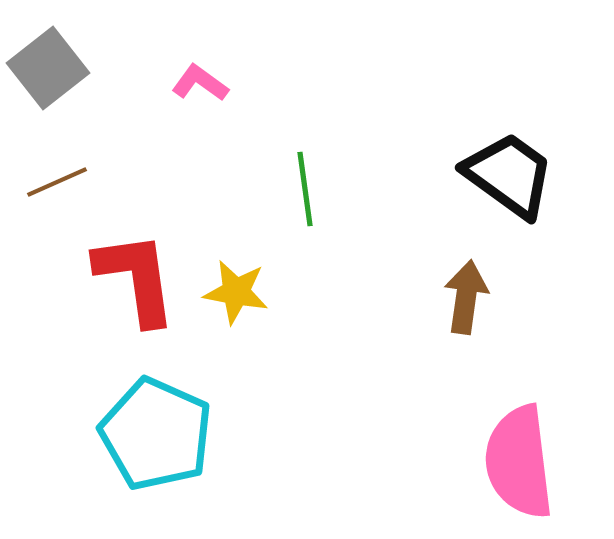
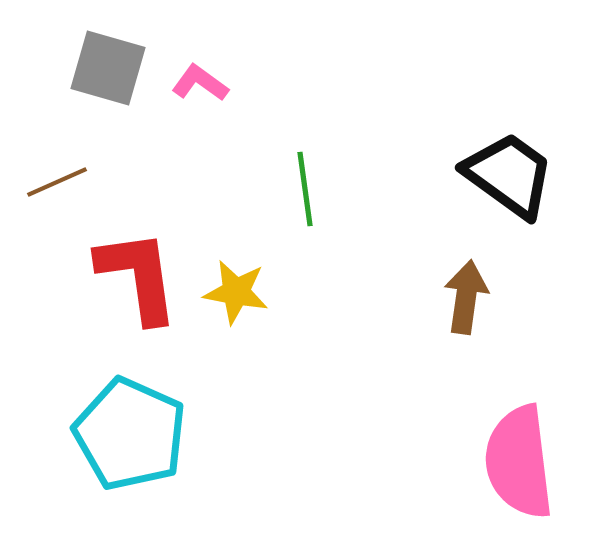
gray square: moved 60 px right; rotated 36 degrees counterclockwise
red L-shape: moved 2 px right, 2 px up
cyan pentagon: moved 26 px left
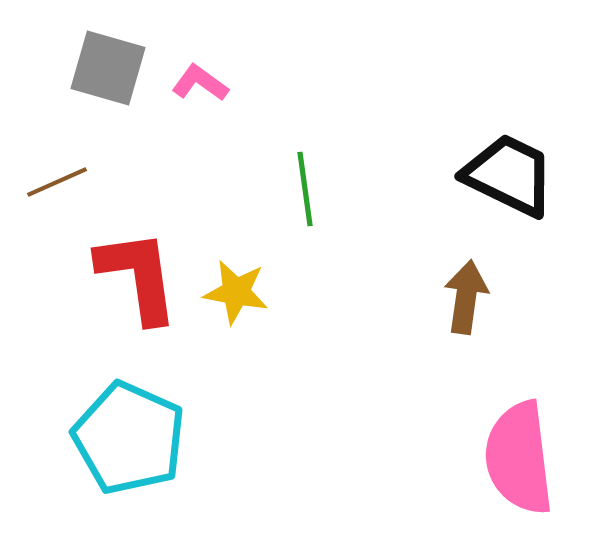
black trapezoid: rotated 10 degrees counterclockwise
cyan pentagon: moved 1 px left, 4 px down
pink semicircle: moved 4 px up
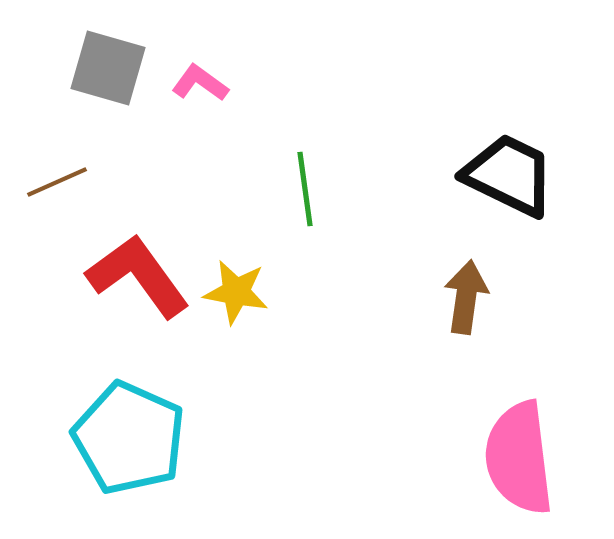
red L-shape: rotated 28 degrees counterclockwise
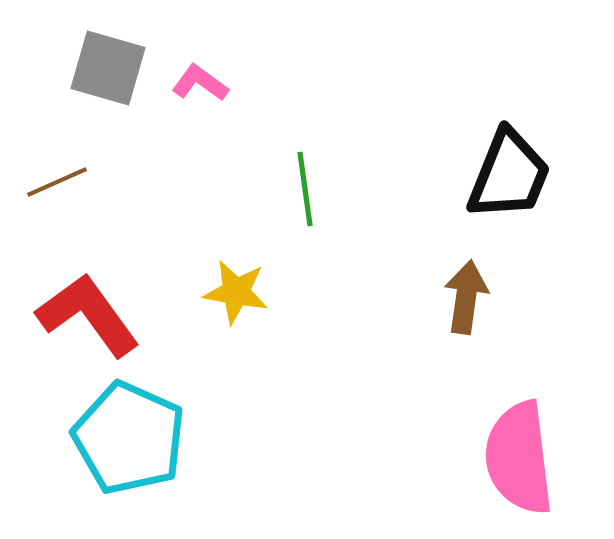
black trapezoid: rotated 86 degrees clockwise
red L-shape: moved 50 px left, 39 px down
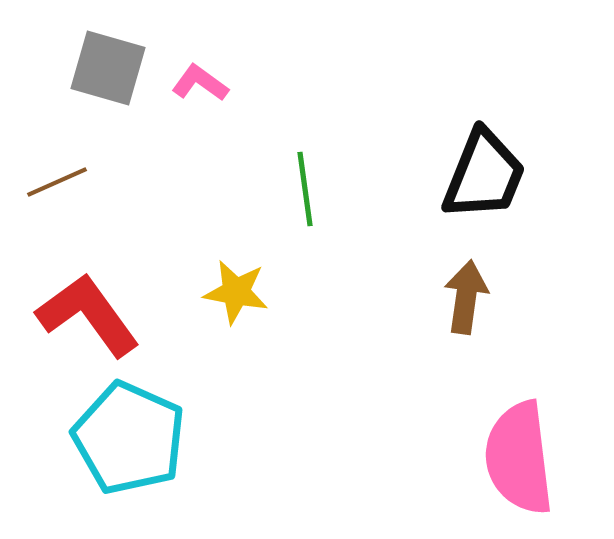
black trapezoid: moved 25 px left
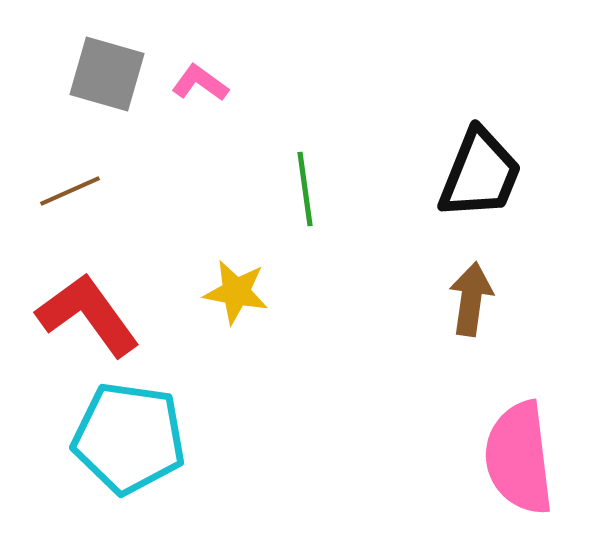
gray square: moved 1 px left, 6 px down
black trapezoid: moved 4 px left, 1 px up
brown line: moved 13 px right, 9 px down
brown arrow: moved 5 px right, 2 px down
cyan pentagon: rotated 16 degrees counterclockwise
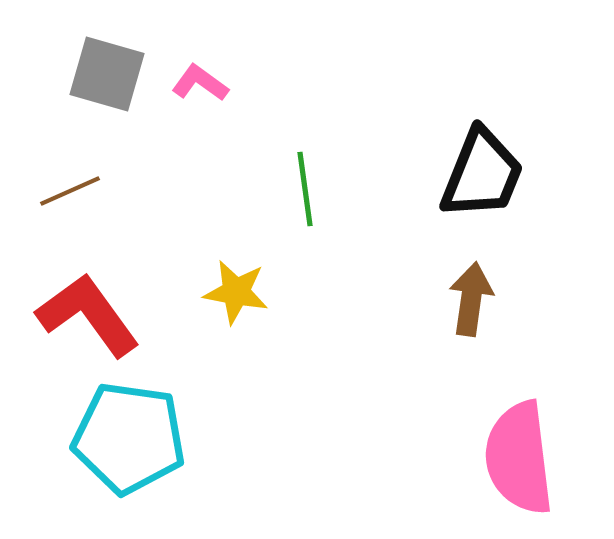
black trapezoid: moved 2 px right
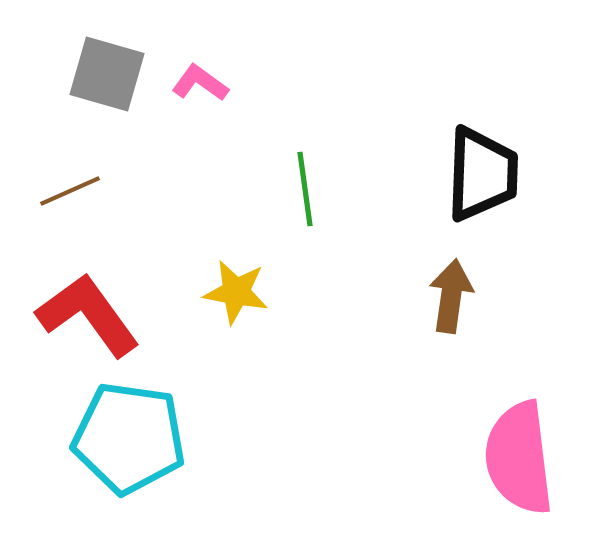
black trapezoid: rotated 20 degrees counterclockwise
brown arrow: moved 20 px left, 3 px up
